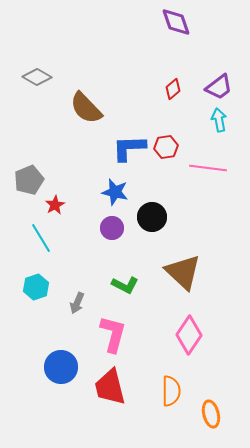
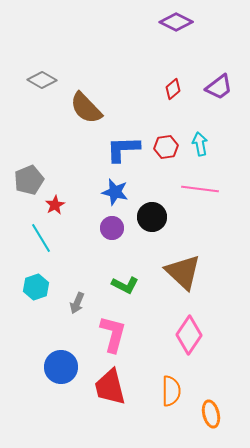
purple diamond: rotated 44 degrees counterclockwise
gray diamond: moved 5 px right, 3 px down
cyan arrow: moved 19 px left, 24 px down
blue L-shape: moved 6 px left, 1 px down
pink line: moved 8 px left, 21 px down
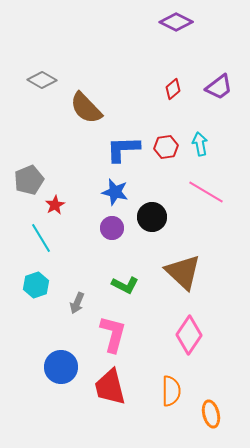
pink line: moved 6 px right, 3 px down; rotated 24 degrees clockwise
cyan hexagon: moved 2 px up
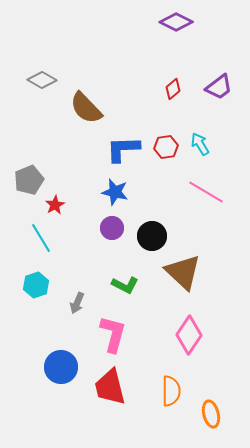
cyan arrow: rotated 20 degrees counterclockwise
black circle: moved 19 px down
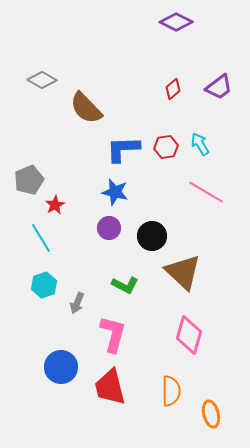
purple circle: moved 3 px left
cyan hexagon: moved 8 px right
pink diamond: rotated 18 degrees counterclockwise
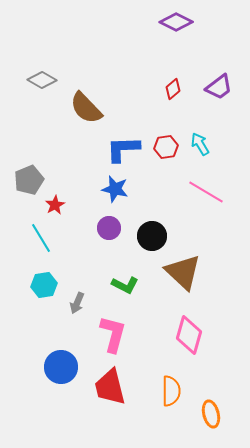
blue star: moved 3 px up
cyan hexagon: rotated 10 degrees clockwise
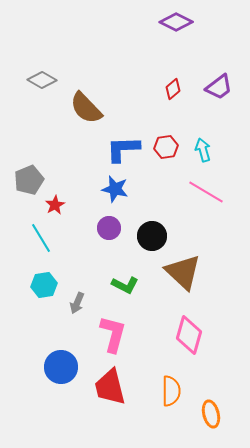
cyan arrow: moved 3 px right, 6 px down; rotated 15 degrees clockwise
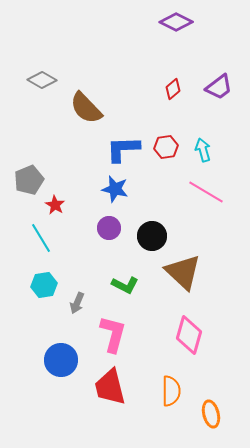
red star: rotated 12 degrees counterclockwise
blue circle: moved 7 px up
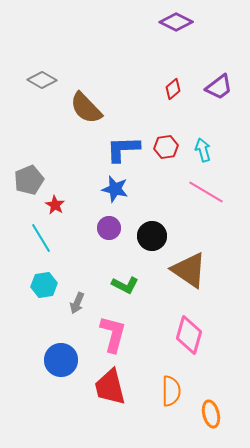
brown triangle: moved 6 px right, 2 px up; rotated 9 degrees counterclockwise
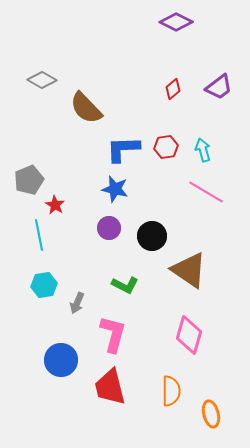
cyan line: moved 2 px left, 3 px up; rotated 20 degrees clockwise
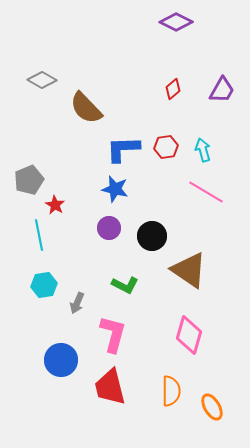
purple trapezoid: moved 3 px right, 3 px down; rotated 24 degrees counterclockwise
orange ellipse: moved 1 px right, 7 px up; rotated 16 degrees counterclockwise
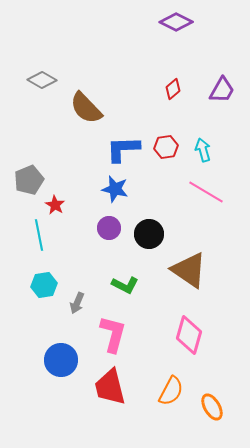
black circle: moved 3 px left, 2 px up
orange semicircle: rotated 28 degrees clockwise
